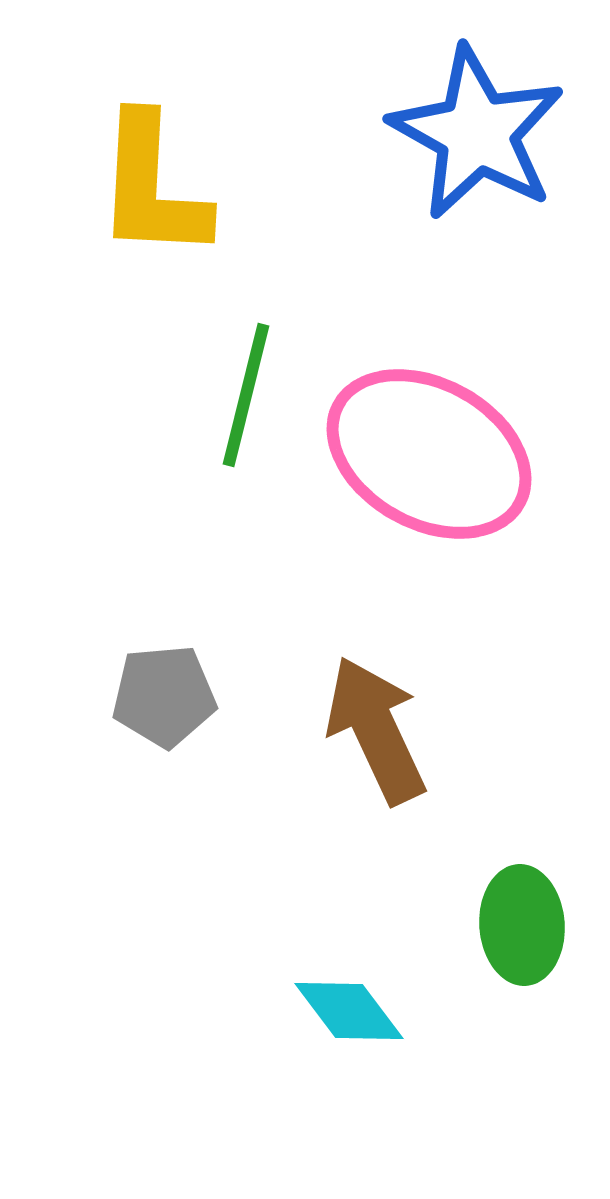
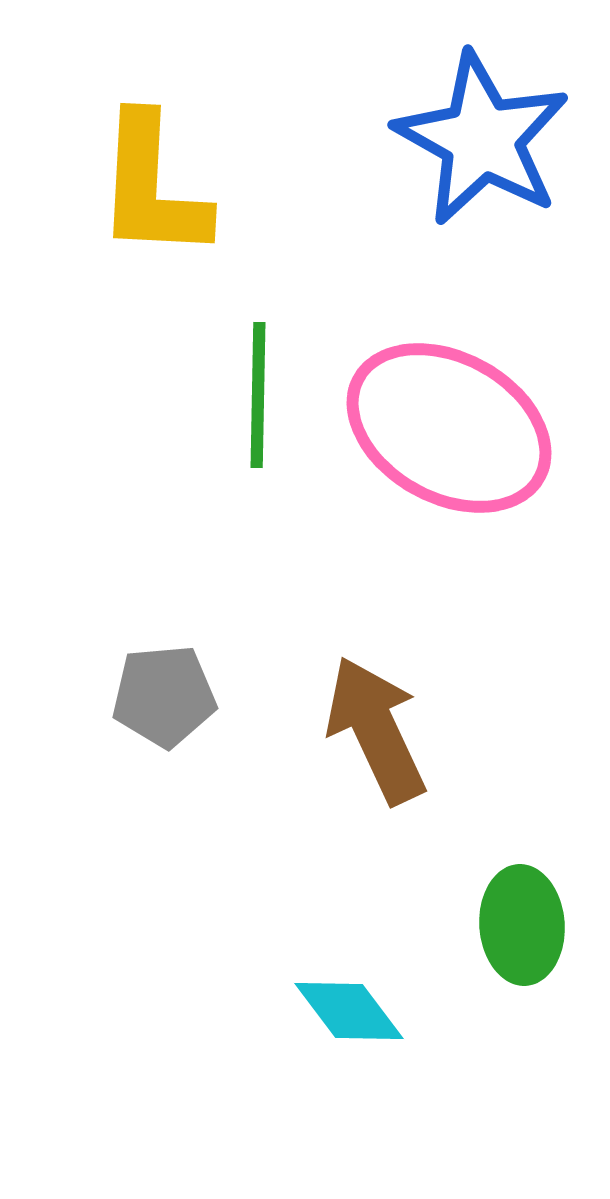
blue star: moved 5 px right, 6 px down
green line: moved 12 px right; rotated 13 degrees counterclockwise
pink ellipse: moved 20 px right, 26 px up
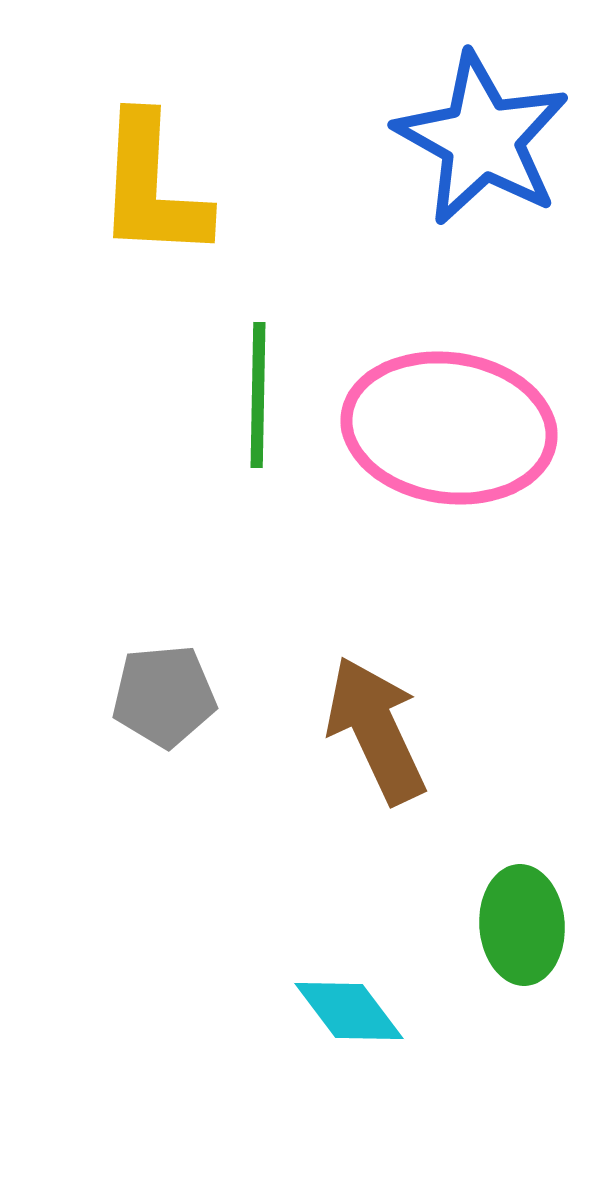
pink ellipse: rotated 21 degrees counterclockwise
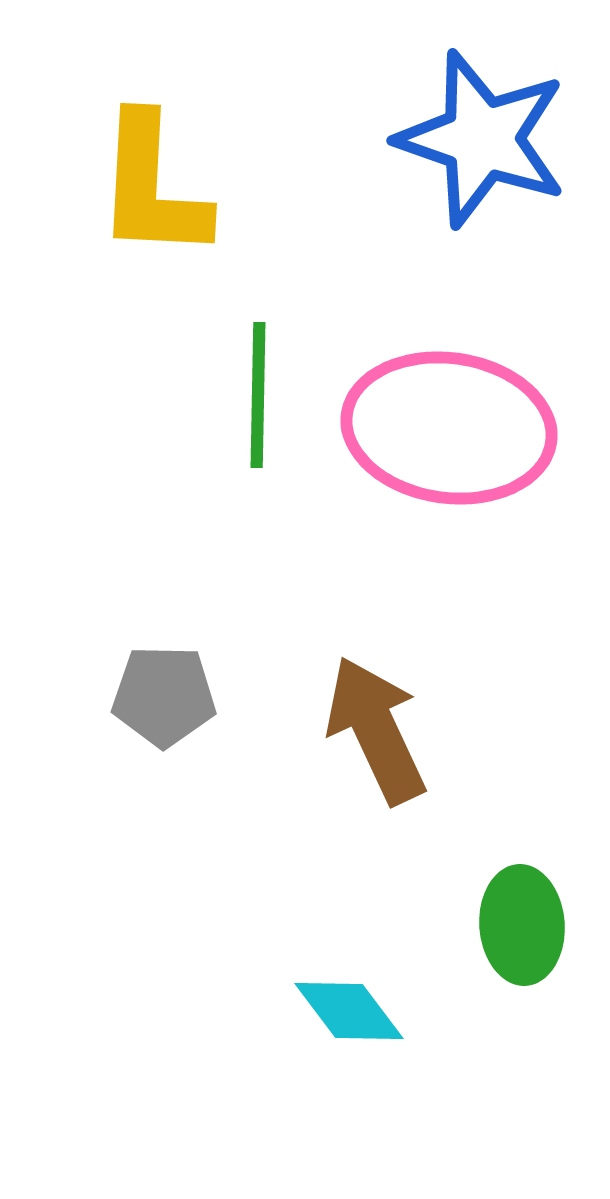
blue star: rotated 10 degrees counterclockwise
gray pentagon: rotated 6 degrees clockwise
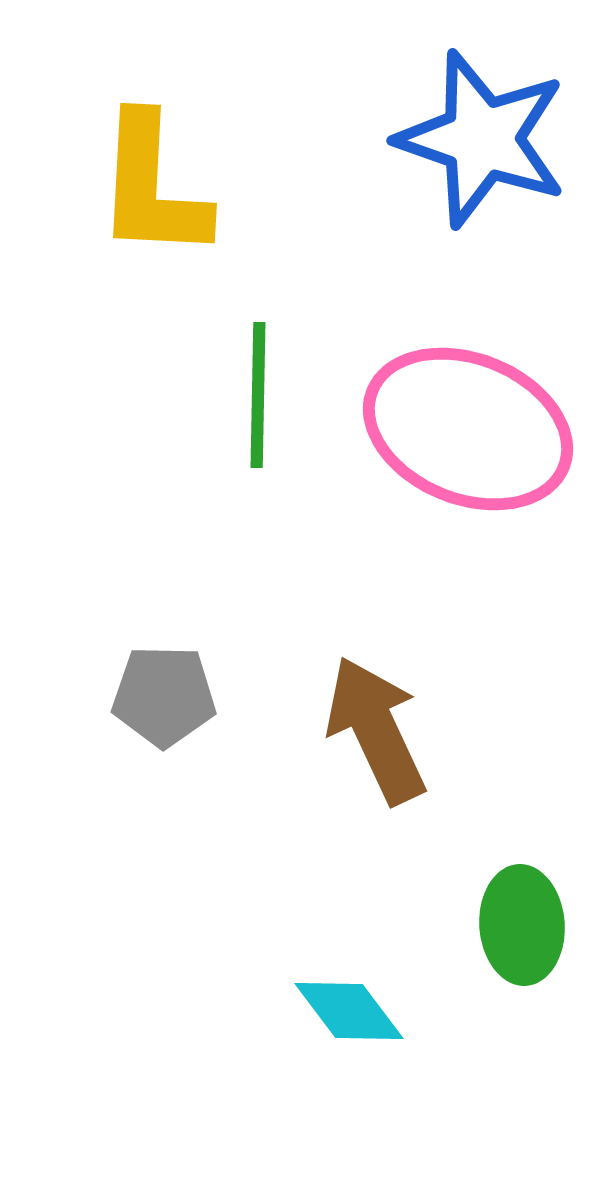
pink ellipse: moved 19 px right, 1 px down; rotated 14 degrees clockwise
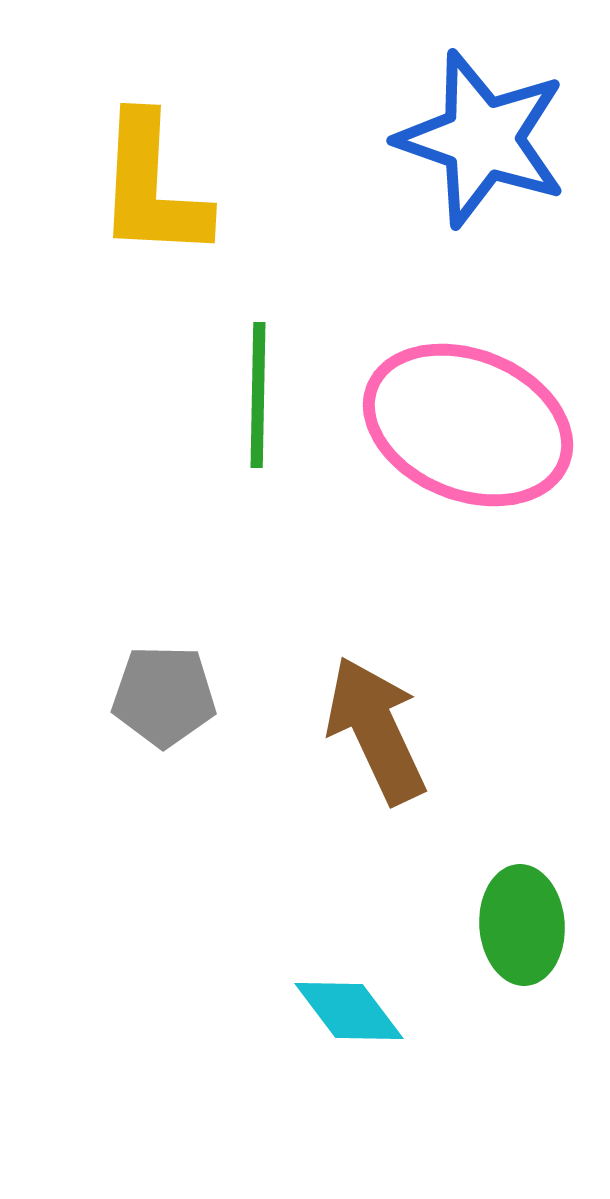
pink ellipse: moved 4 px up
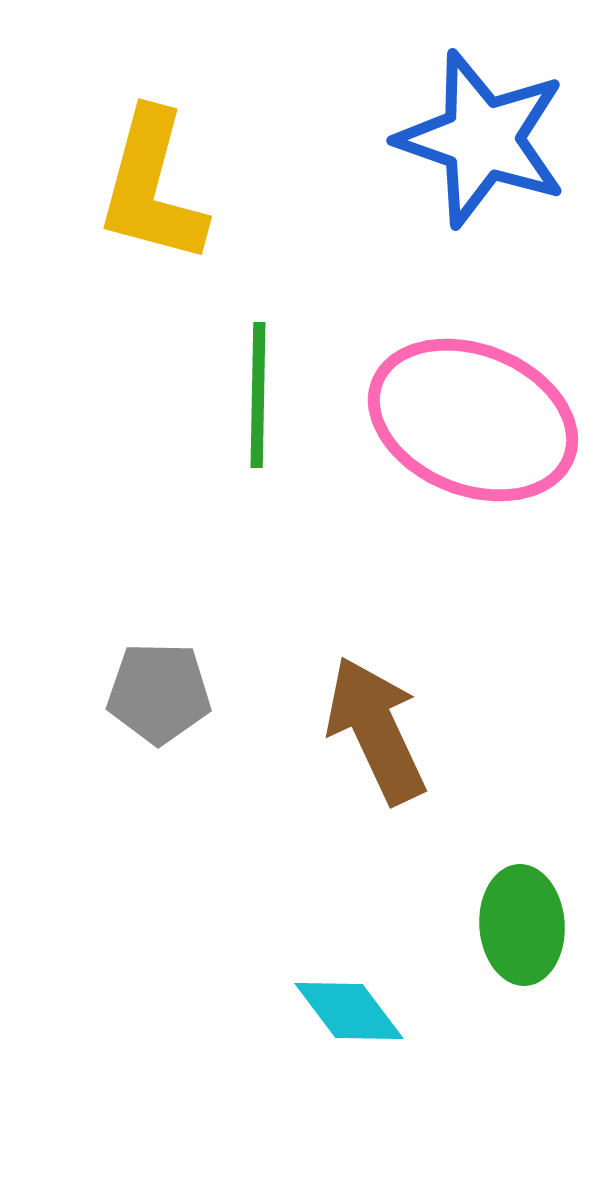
yellow L-shape: rotated 12 degrees clockwise
pink ellipse: moved 5 px right, 5 px up
gray pentagon: moved 5 px left, 3 px up
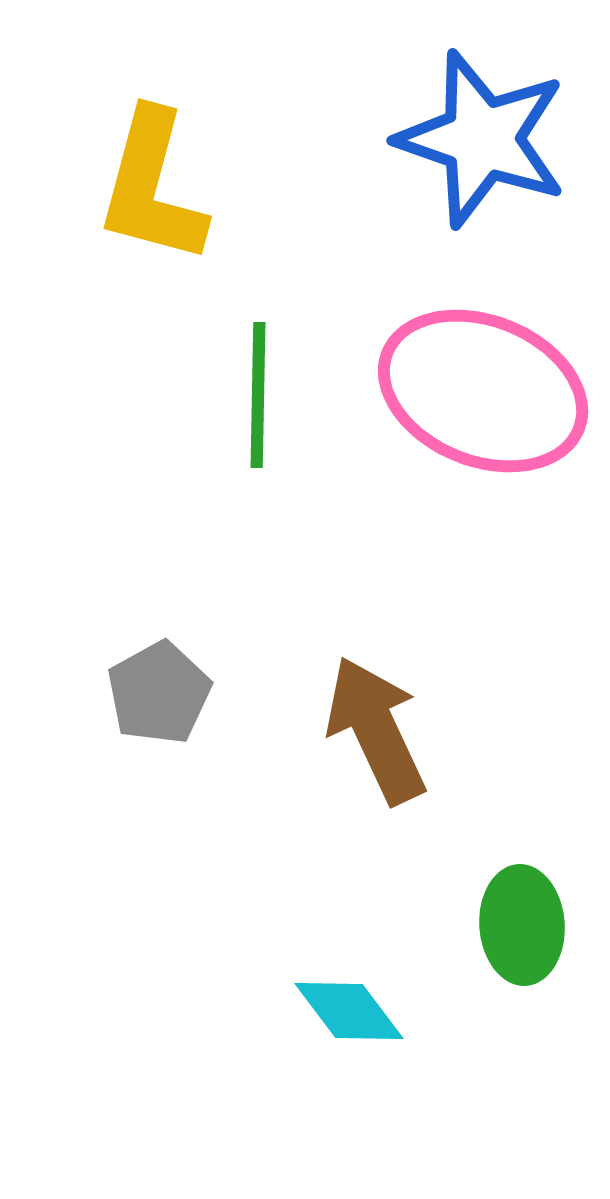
pink ellipse: moved 10 px right, 29 px up
gray pentagon: rotated 30 degrees counterclockwise
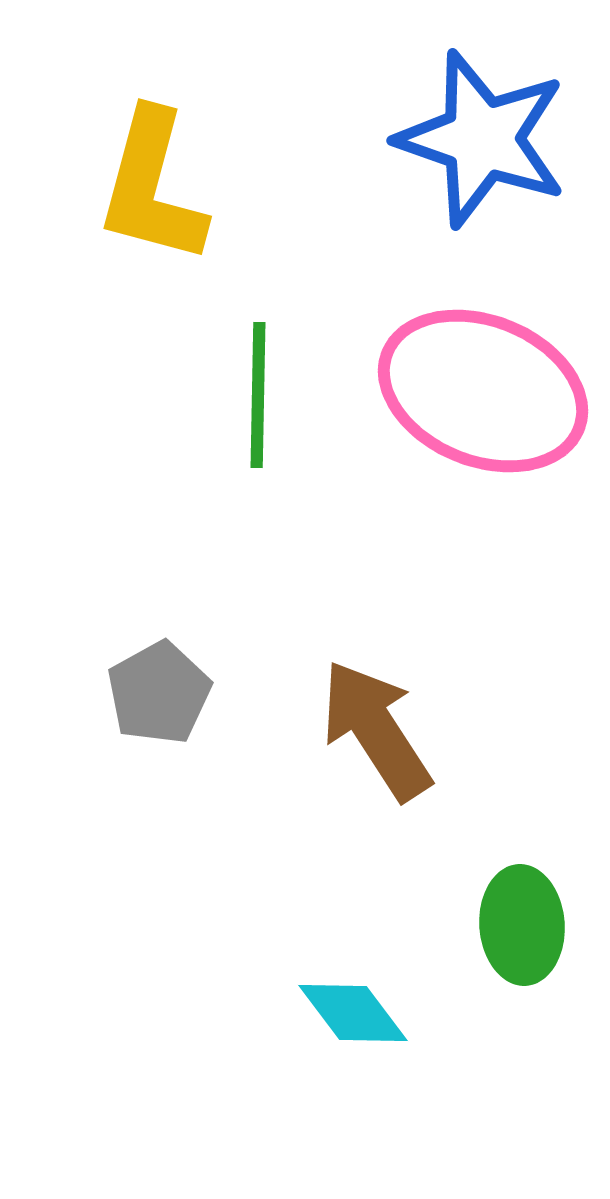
brown arrow: rotated 8 degrees counterclockwise
cyan diamond: moved 4 px right, 2 px down
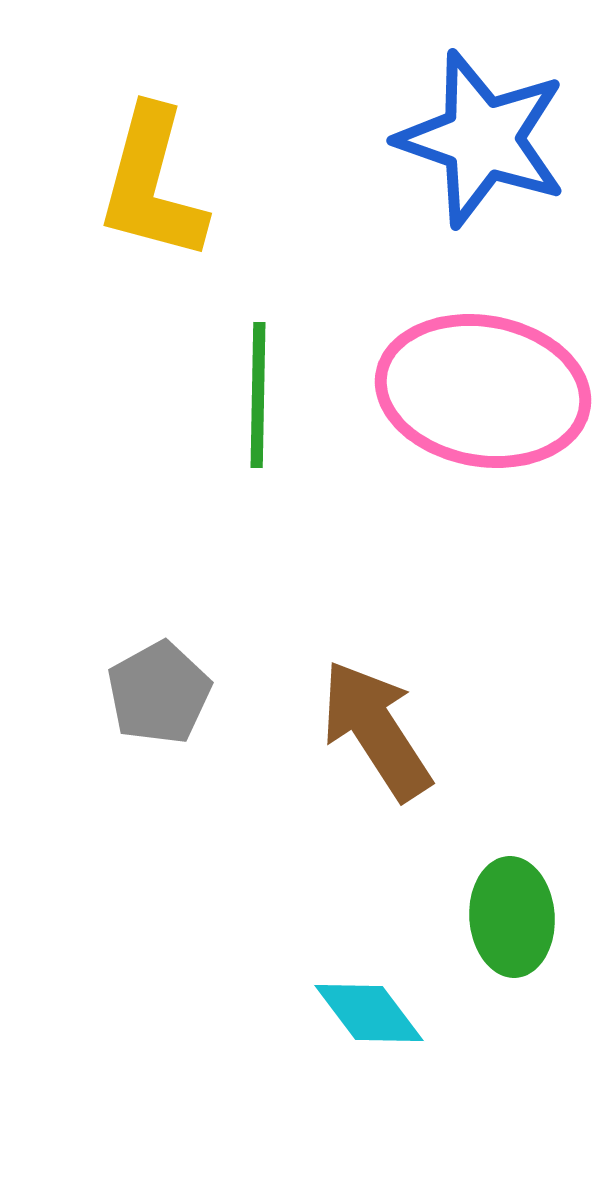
yellow L-shape: moved 3 px up
pink ellipse: rotated 12 degrees counterclockwise
green ellipse: moved 10 px left, 8 px up
cyan diamond: moved 16 px right
